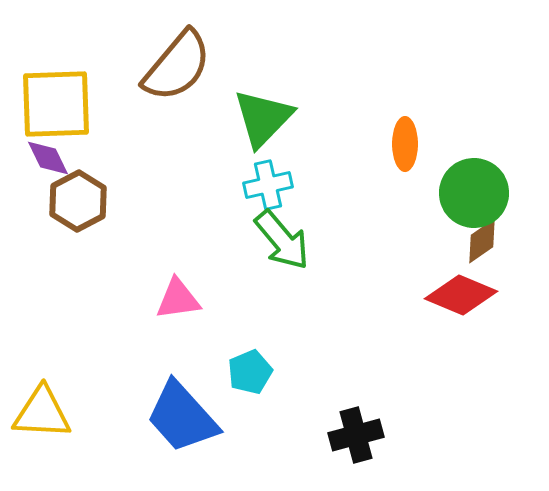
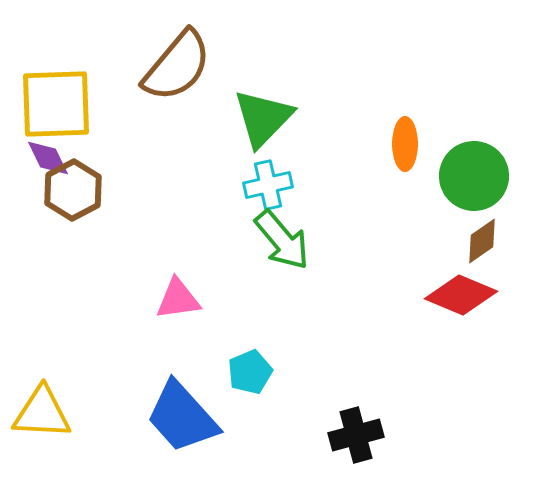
green circle: moved 17 px up
brown hexagon: moved 5 px left, 11 px up
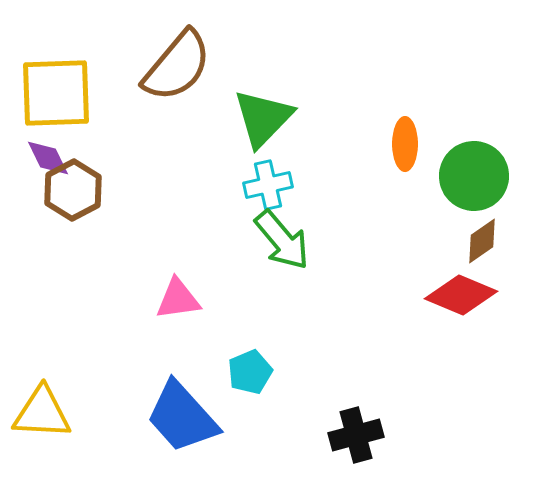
yellow square: moved 11 px up
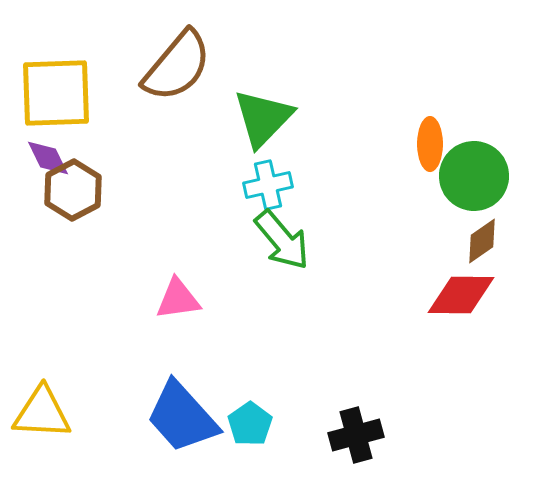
orange ellipse: moved 25 px right
red diamond: rotated 22 degrees counterclockwise
cyan pentagon: moved 52 px down; rotated 12 degrees counterclockwise
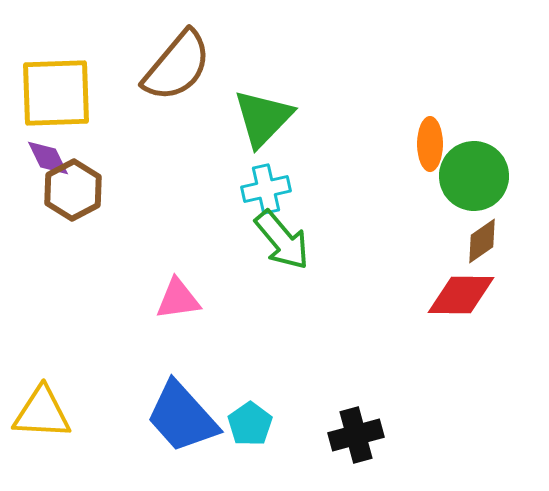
cyan cross: moved 2 px left, 4 px down
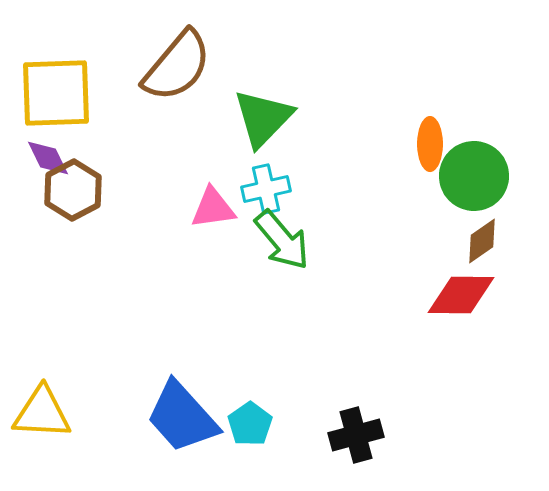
pink triangle: moved 35 px right, 91 px up
